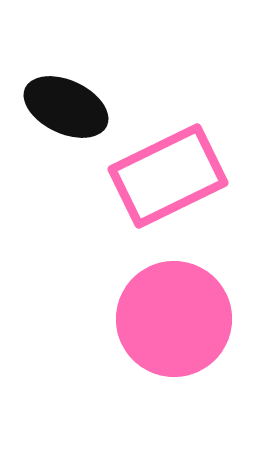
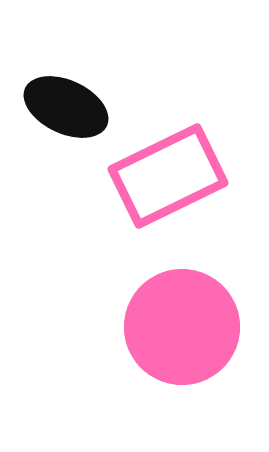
pink circle: moved 8 px right, 8 px down
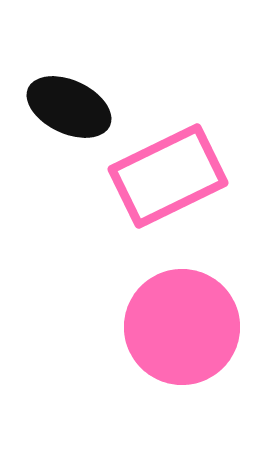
black ellipse: moved 3 px right
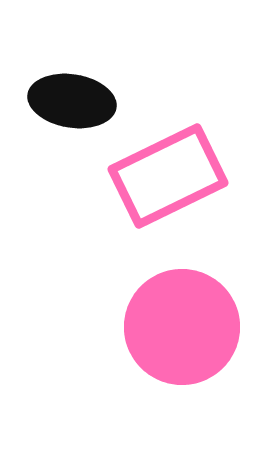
black ellipse: moved 3 px right, 6 px up; rotated 16 degrees counterclockwise
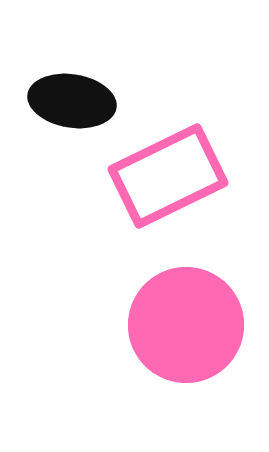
pink circle: moved 4 px right, 2 px up
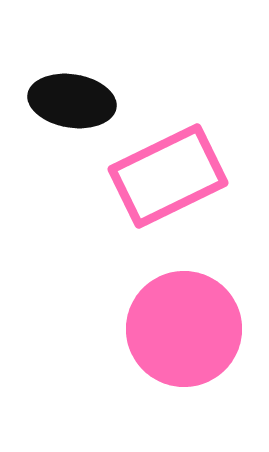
pink circle: moved 2 px left, 4 px down
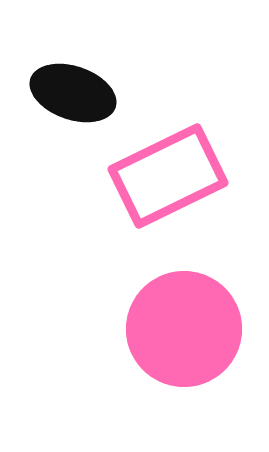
black ellipse: moved 1 px right, 8 px up; rotated 10 degrees clockwise
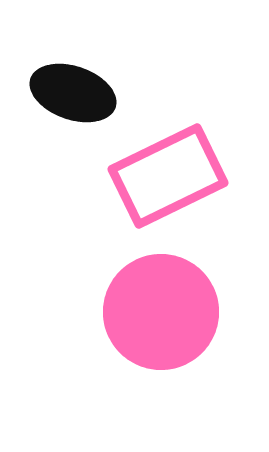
pink circle: moved 23 px left, 17 px up
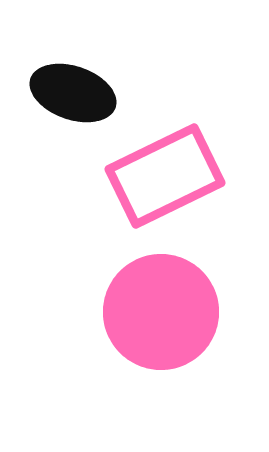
pink rectangle: moved 3 px left
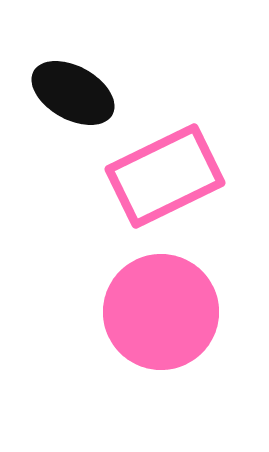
black ellipse: rotated 10 degrees clockwise
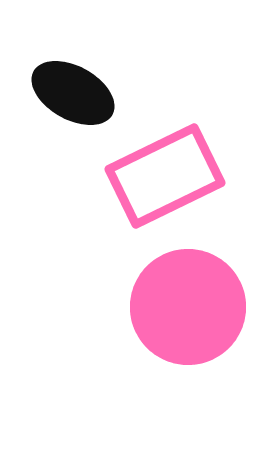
pink circle: moved 27 px right, 5 px up
